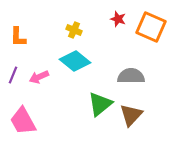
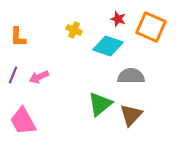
cyan diamond: moved 33 px right, 15 px up; rotated 20 degrees counterclockwise
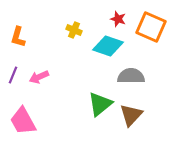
orange L-shape: rotated 15 degrees clockwise
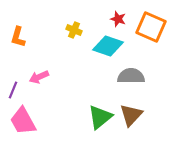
purple line: moved 15 px down
green triangle: moved 13 px down
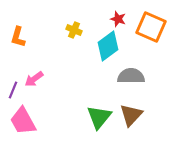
cyan diamond: rotated 56 degrees counterclockwise
pink arrow: moved 5 px left, 2 px down; rotated 12 degrees counterclockwise
green triangle: moved 1 px left; rotated 12 degrees counterclockwise
